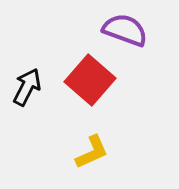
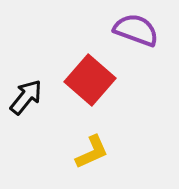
purple semicircle: moved 11 px right
black arrow: moved 1 px left, 10 px down; rotated 12 degrees clockwise
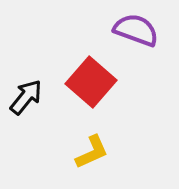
red square: moved 1 px right, 2 px down
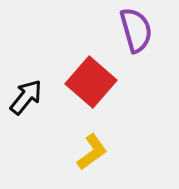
purple semicircle: rotated 54 degrees clockwise
yellow L-shape: rotated 12 degrees counterclockwise
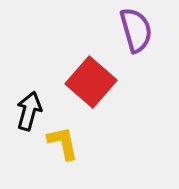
black arrow: moved 3 px right, 14 px down; rotated 24 degrees counterclockwise
yellow L-shape: moved 29 px left, 9 px up; rotated 66 degrees counterclockwise
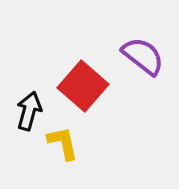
purple semicircle: moved 7 px right, 26 px down; rotated 36 degrees counterclockwise
red square: moved 8 px left, 4 px down
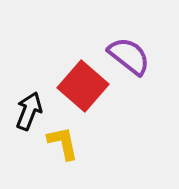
purple semicircle: moved 14 px left
black arrow: rotated 6 degrees clockwise
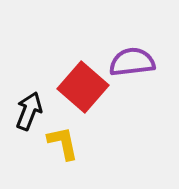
purple semicircle: moved 3 px right, 6 px down; rotated 45 degrees counterclockwise
red square: moved 1 px down
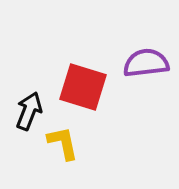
purple semicircle: moved 14 px right, 1 px down
red square: rotated 24 degrees counterclockwise
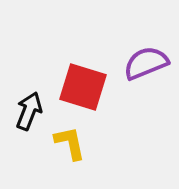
purple semicircle: rotated 15 degrees counterclockwise
yellow L-shape: moved 7 px right
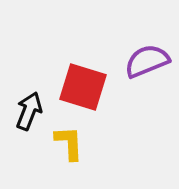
purple semicircle: moved 1 px right, 2 px up
yellow L-shape: moved 1 px left; rotated 9 degrees clockwise
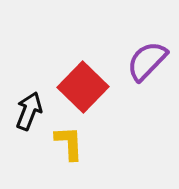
purple semicircle: rotated 24 degrees counterclockwise
red square: rotated 27 degrees clockwise
